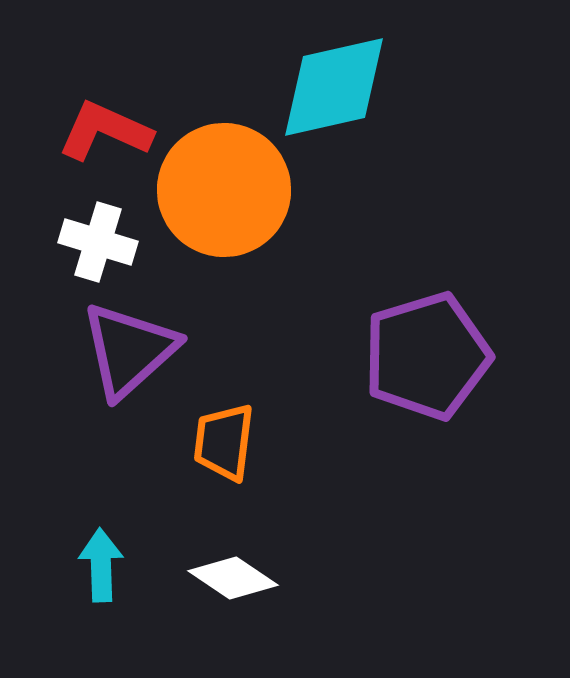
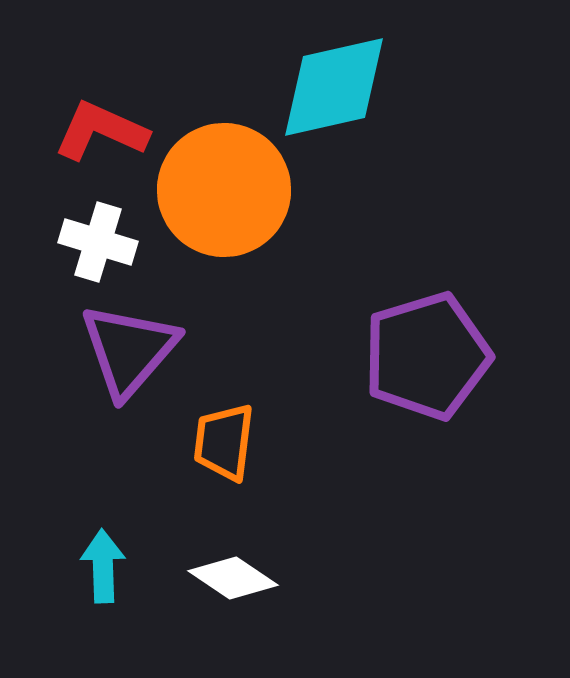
red L-shape: moved 4 px left
purple triangle: rotated 7 degrees counterclockwise
cyan arrow: moved 2 px right, 1 px down
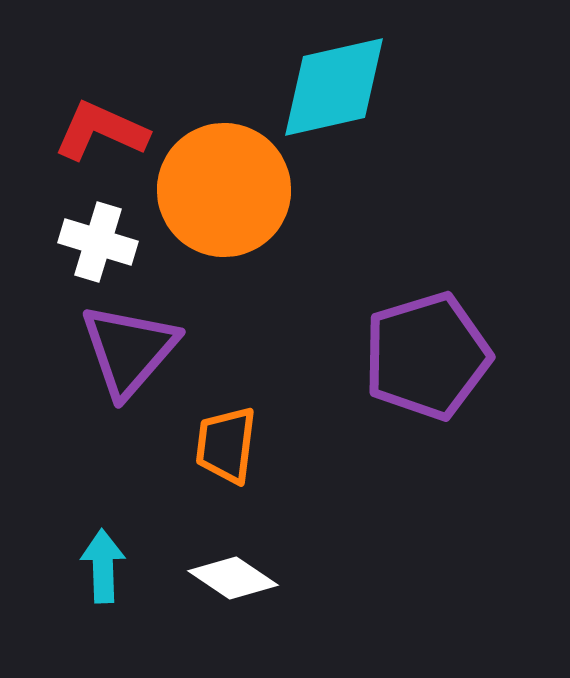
orange trapezoid: moved 2 px right, 3 px down
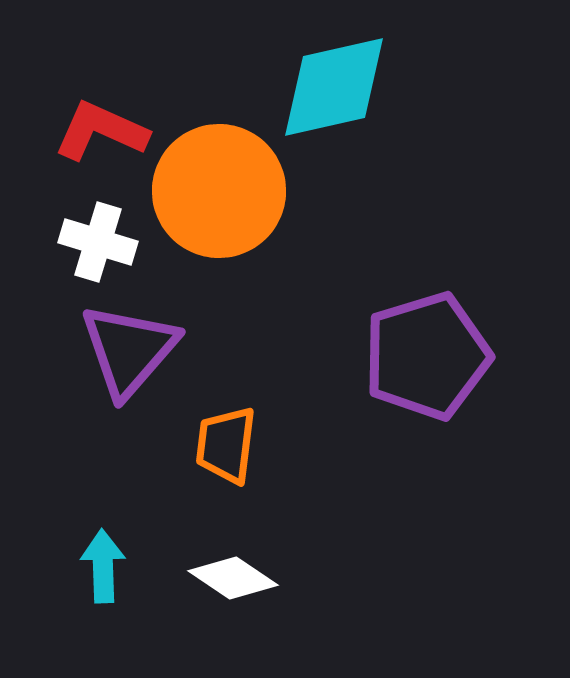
orange circle: moved 5 px left, 1 px down
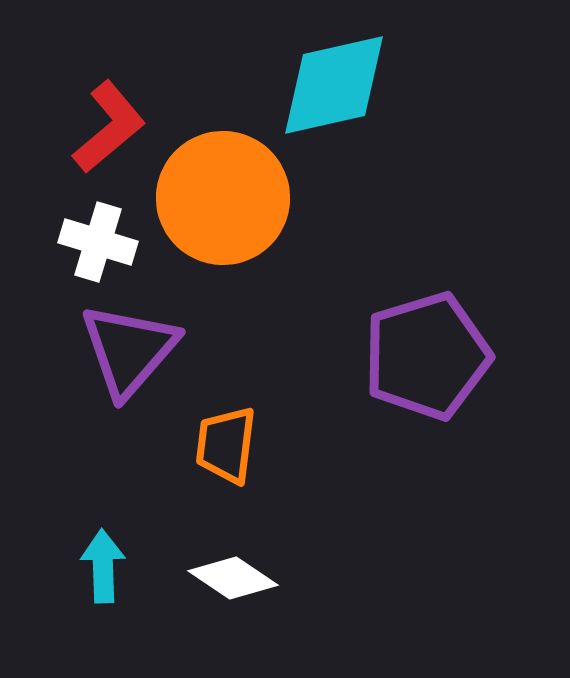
cyan diamond: moved 2 px up
red L-shape: moved 8 px right, 4 px up; rotated 116 degrees clockwise
orange circle: moved 4 px right, 7 px down
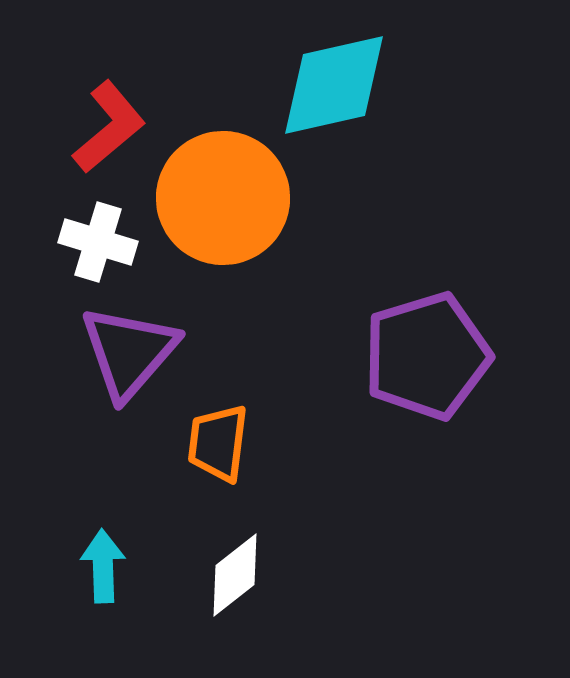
purple triangle: moved 2 px down
orange trapezoid: moved 8 px left, 2 px up
white diamond: moved 2 px right, 3 px up; rotated 72 degrees counterclockwise
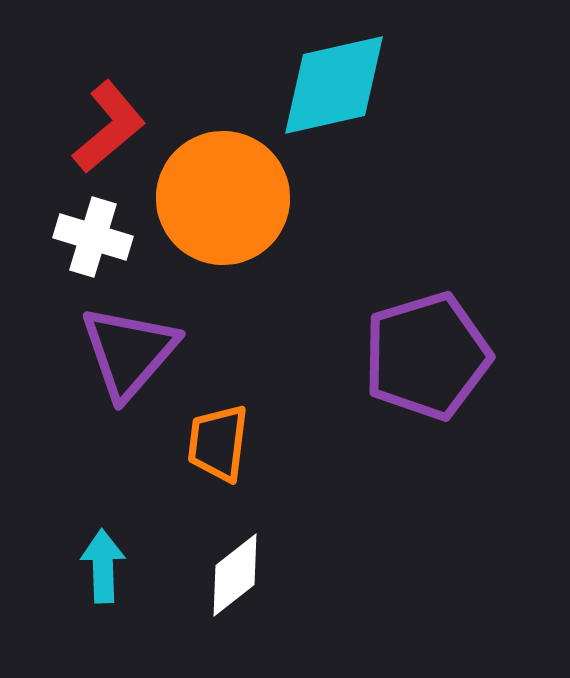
white cross: moved 5 px left, 5 px up
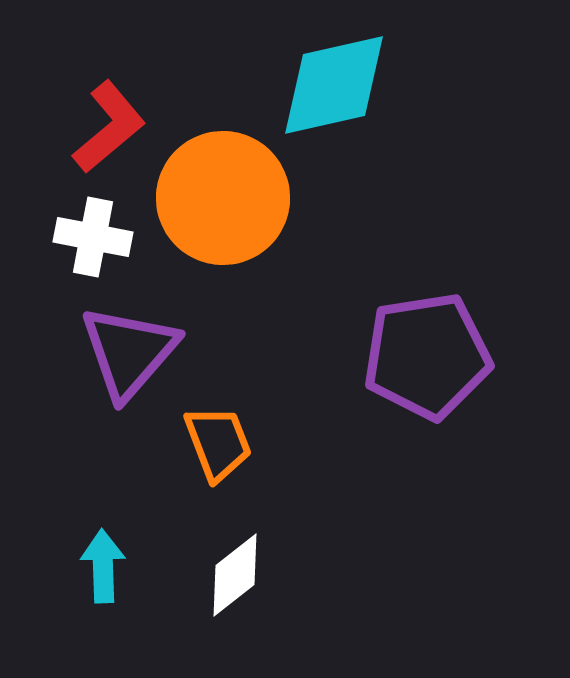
white cross: rotated 6 degrees counterclockwise
purple pentagon: rotated 8 degrees clockwise
orange trapezoid: rotated 152 degrees clockwise
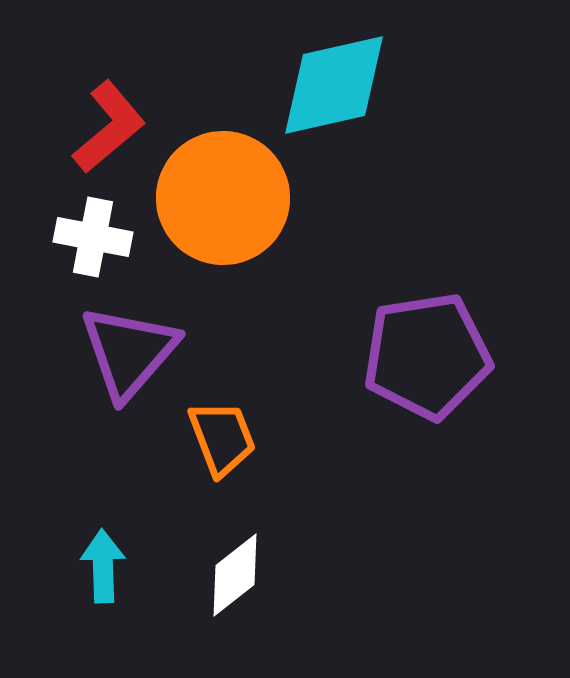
orange trapezoid: moved 4 px right, 5 px up
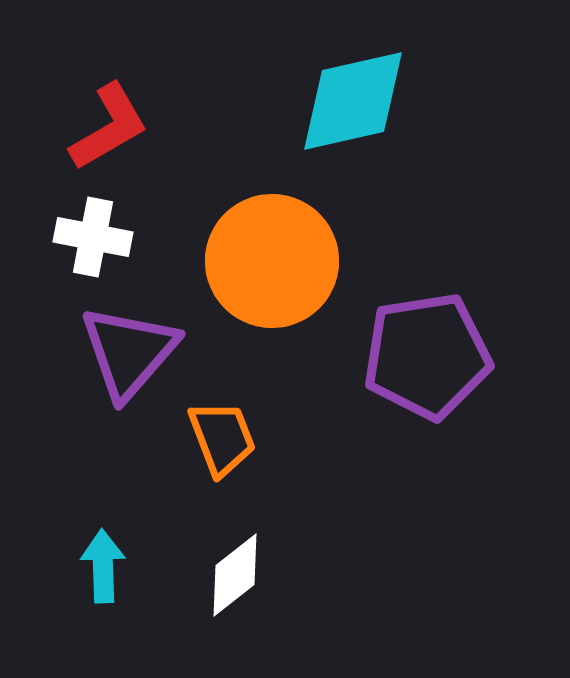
cyan diamond: moved 19 px right, 16 px down
red L-shape: rotated 10 degrees clockwise
orange circle: moved 49 px right, 63 px down
